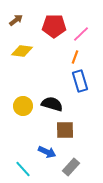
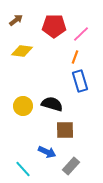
gray rectangle: moved 1 px up
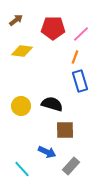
red pentagon: moved 1 px left, 2 px down
yellow circle: moved 2 px left
cyan line: moved 1 px left
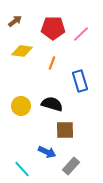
brown arrow: moved 1 px left, 1 px down
orange line: moved 23 px left, 6 px down
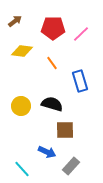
orange line: rotated 56 degrees counterclockwise
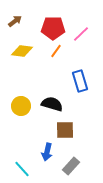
orange line: moved 4 px right, 12 px up; rotated 72 degrees clockwise
blue arrow: rotated 78 degrees clockwise
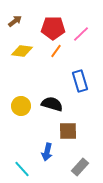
brown square: moved 3 px right, 1 px down
gray rectangle: moved 9 px right, 1 px down
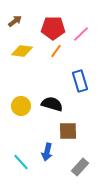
cyan line: moved 1 px left, 7 px up
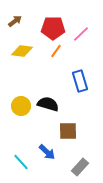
black semicircle: moved 4 px left
blue arrow: rotated 60 degrees counterclockwise
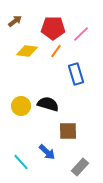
yellow diamond: moved 5 px right
blue rectangle: moved 4 px left, 7 px up
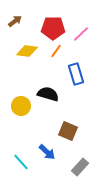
black semicircle: moved 10 px up
brown square: rotated 24 degrees clockwise
